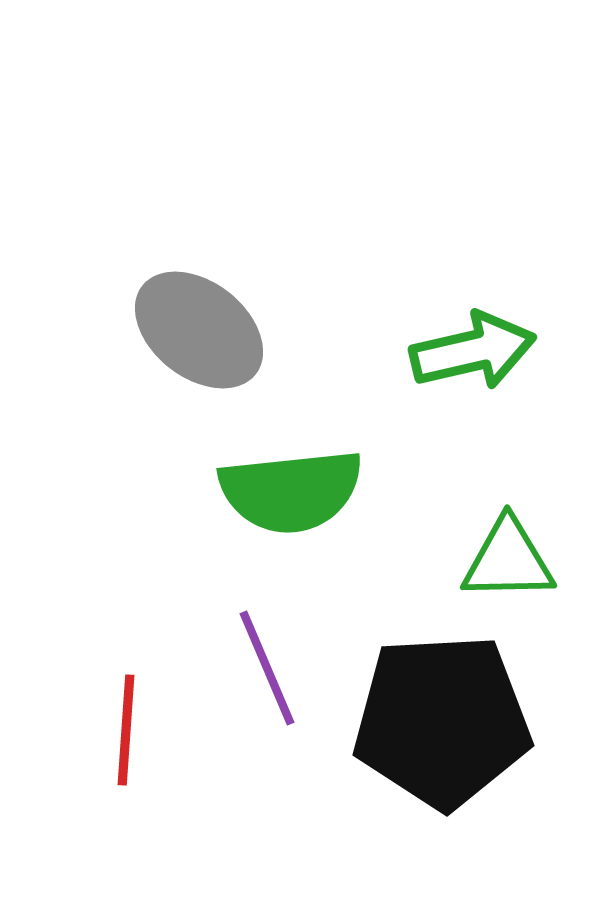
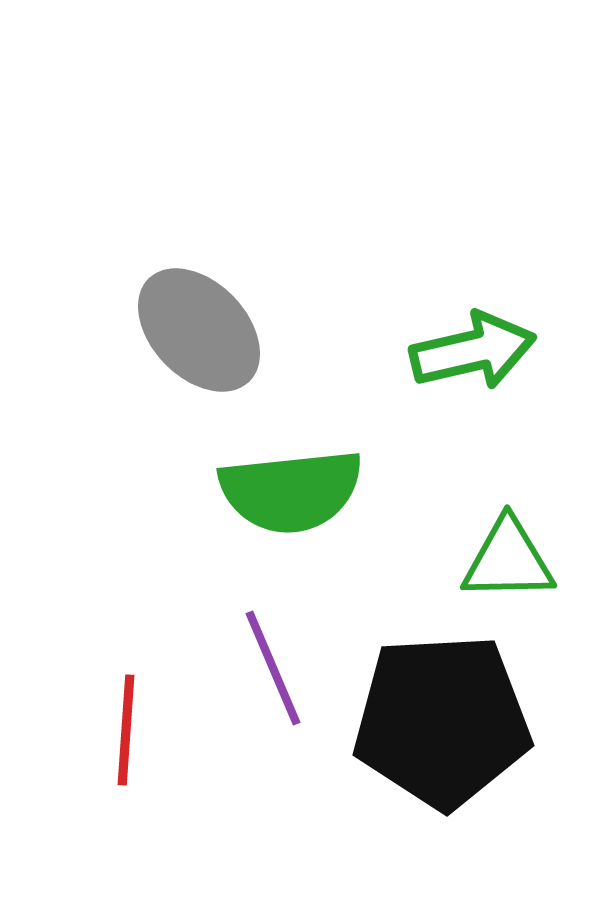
gray ellipse: rotated 8 degrees clockwise
purple line: moved 6 px right
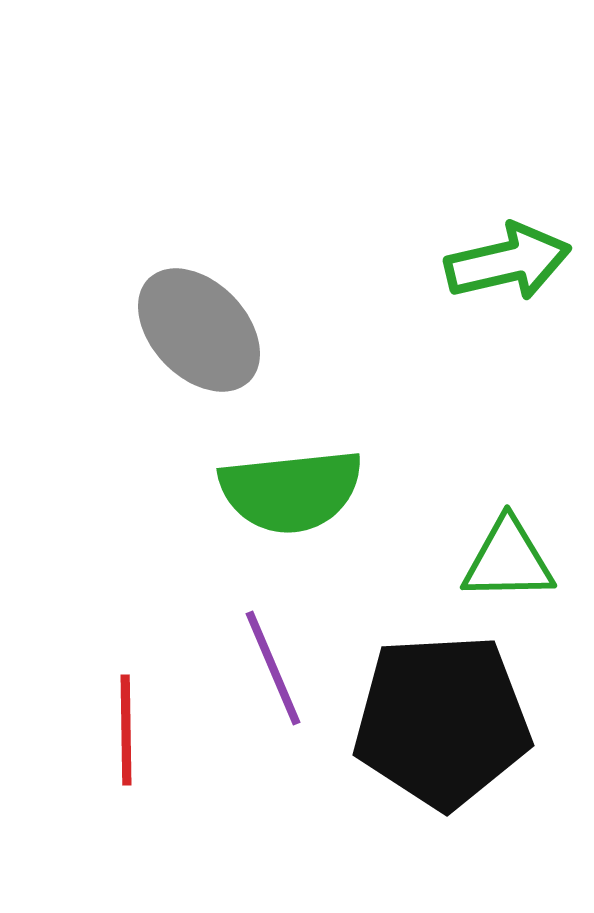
green arrow: moved 35 px right, 89 px up
red line: rotated 5 degrees counterclockwise
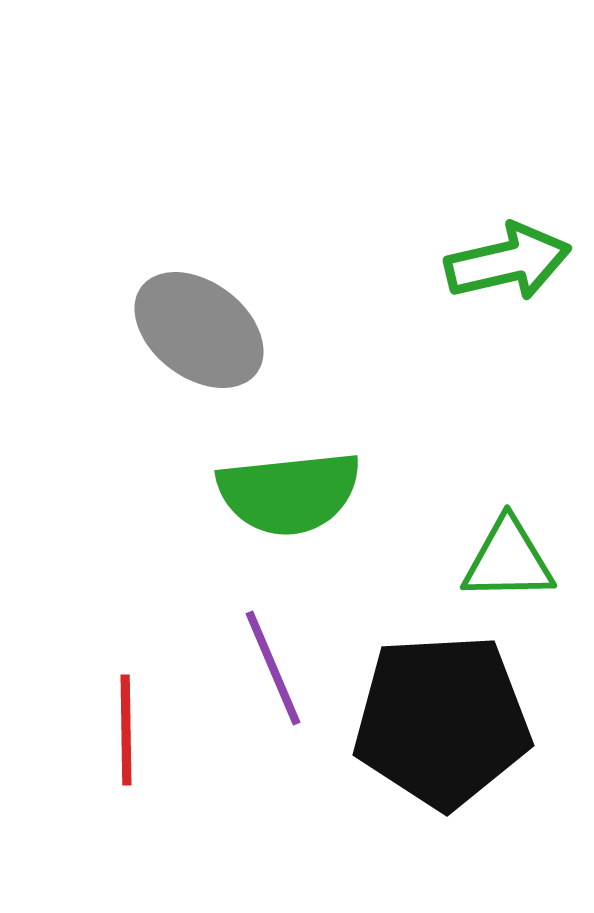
gray ellipse: rotated 9 degrees counterclockwise
green semicircle: moved 2 px left, 2 px down
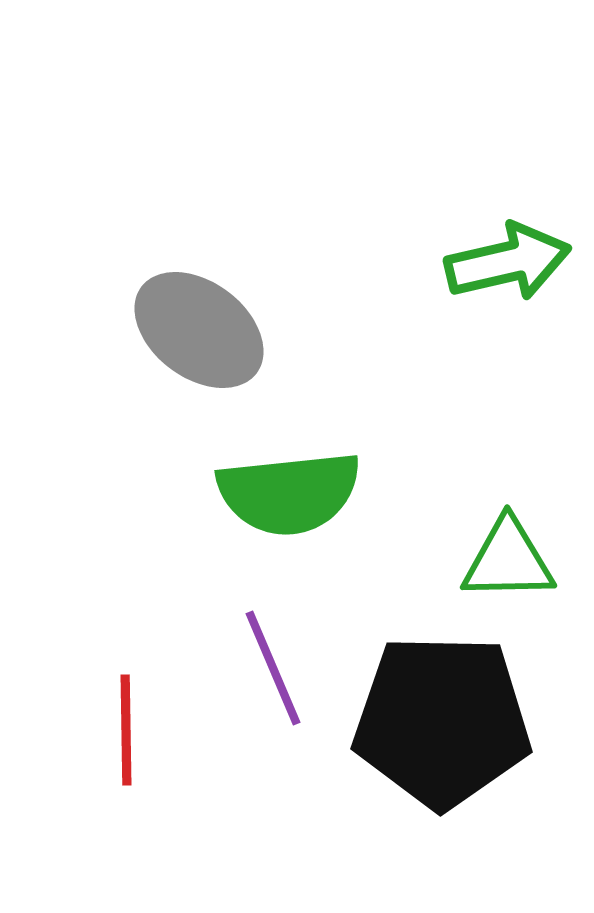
black pentagon: rotated 4 degrees clockwise
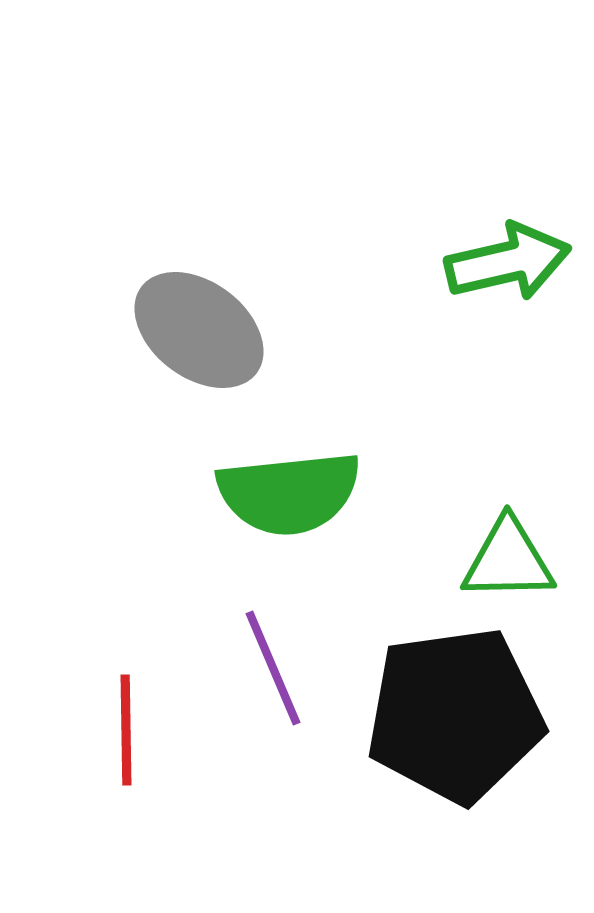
black pentagon: moved 13 px right, 6 px up; rotated 9 degrees counterclockwise
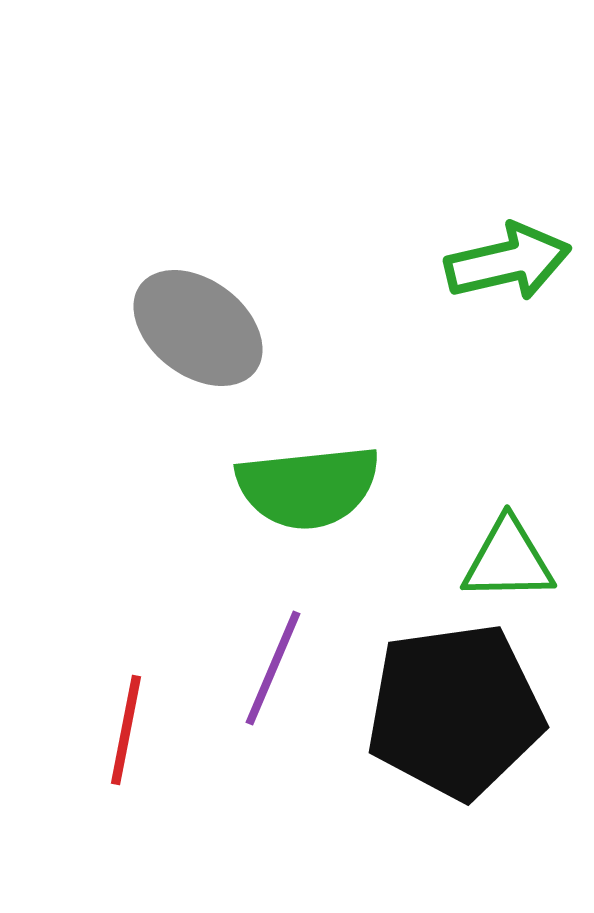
gray ellipse: moved 1 px left, 2 px up
green semicircle: moved 19 px right, 6 px up
purple line: rotated 46 degrees clockwise
black pentagon: moved 4 px up
red line: rotated 12 degrees clockwise
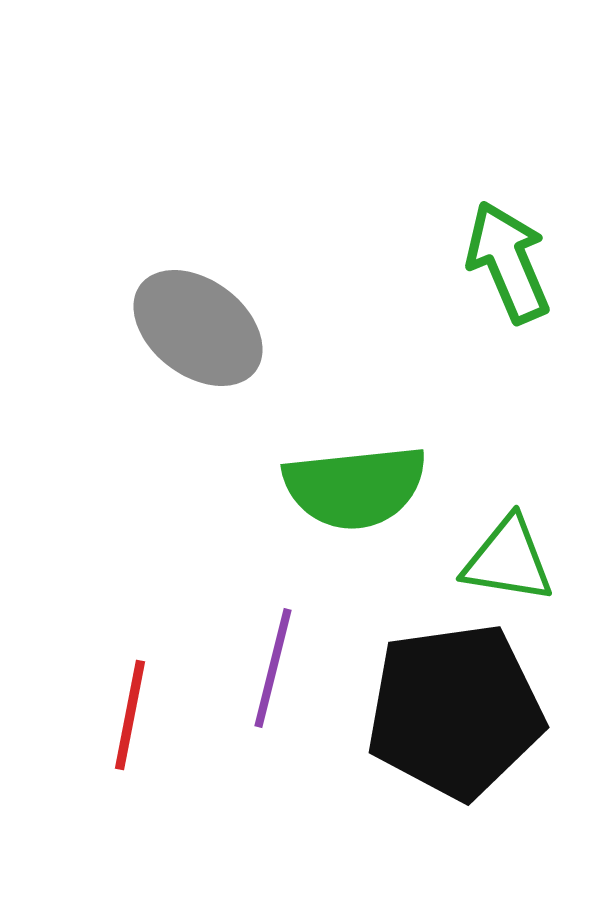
green arrow: rotated 100 degrees counterclockwise
green semicircle: moved 47 px right
green triangle: rotated 10 degrees clockwise
purple line: rotated 9 degrees counterclockwise
red line: moved 4 px right, 15 px up
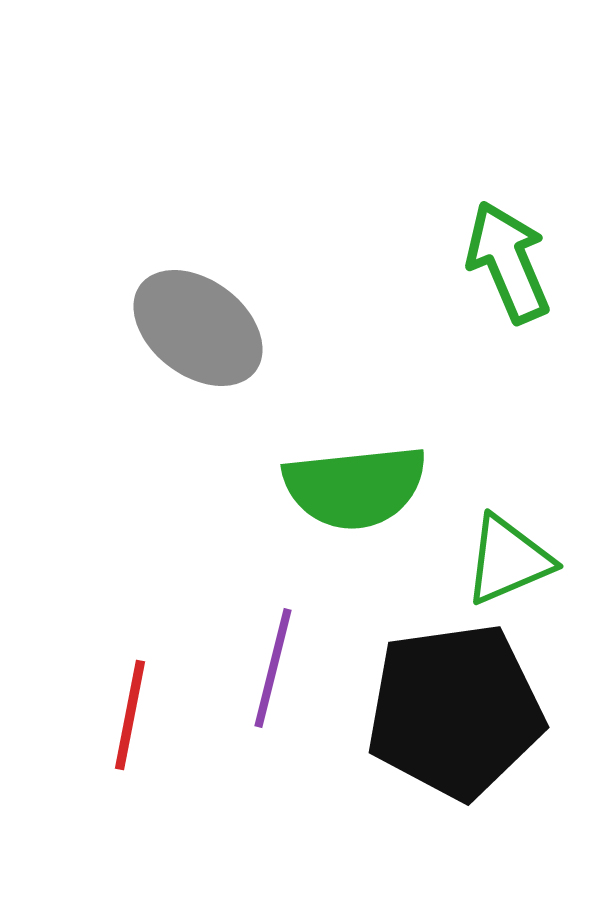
green triangle: rotated 32 degrees counterclockwise
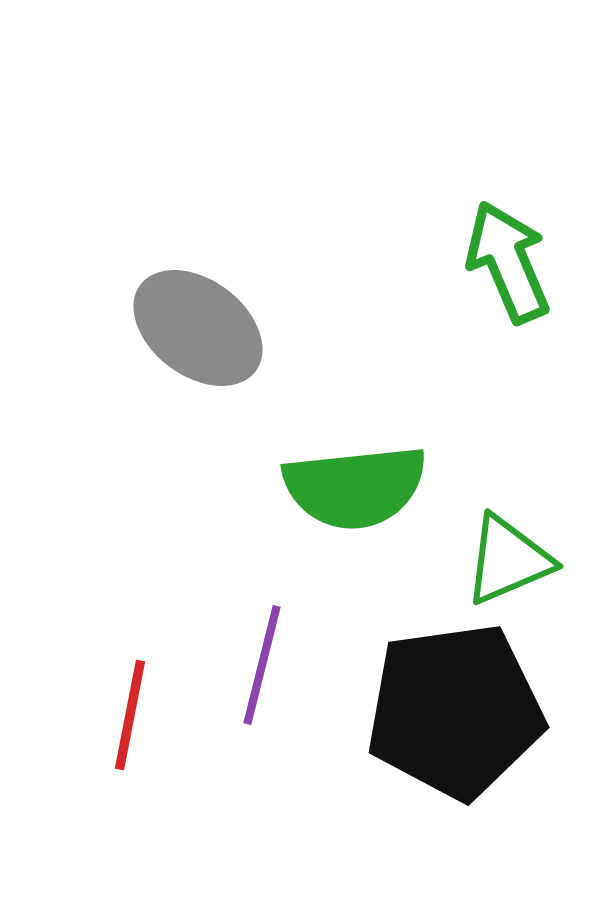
purple line: moved 11 px left, 3 px up
